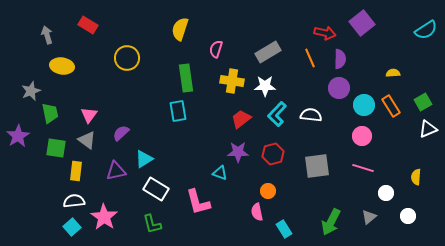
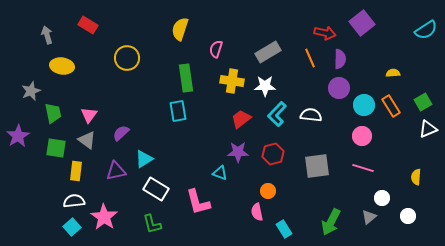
green trapezoid at (50, 113): moved 3 px right
white circle at (386, 193): moved 4 px left, 5 px down
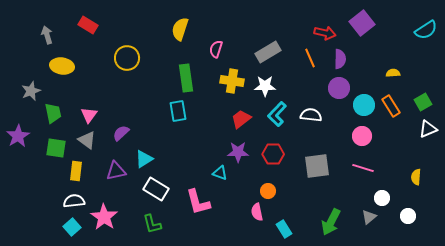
red hexagon at (273, 154): rotated 15 degrees clockwise
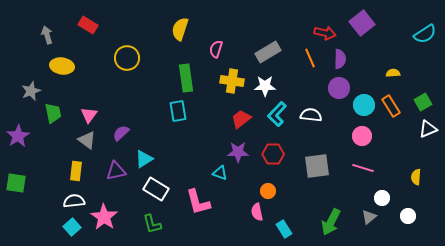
cyan semicircle at (426, 30): moved 1 px left, 4 px down
green square at (56, 148): moved 40 px left, 35 px down
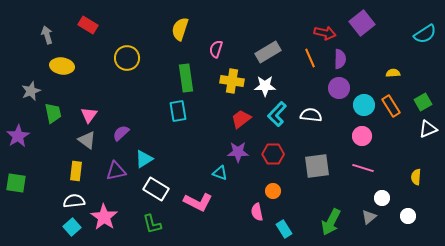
orange circle at (268, 191): moved 5 px right
pink L-shape at (198, 202): rotated 48 degrees counterclockwise
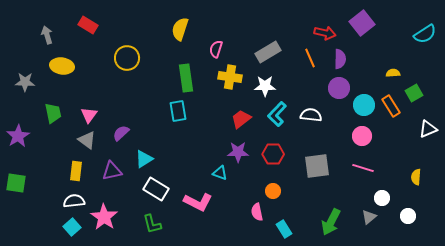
yellow cross at (232, 81): moved 2 px left, 4 px up
gray star at (31, 91): moved 6 px left, 9 px up; rotated 24 degrees clockwise
green square at (423, 102): moved 9 px left, 9 px up
purple triangle at (116, 171): moved 4 px left
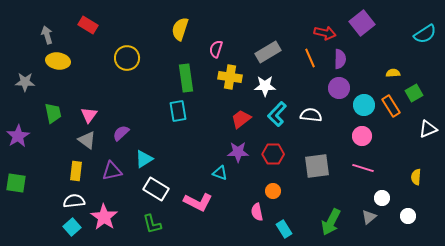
yellow ellipse at (62, 66): moved 4 px left, 5 px up
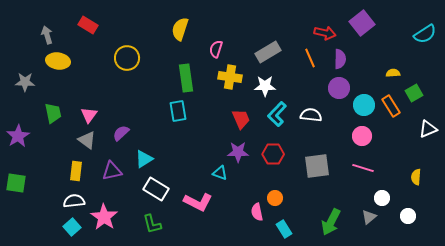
red trapezoid at (241, 119): rotated 105 degrees clockwise
orange circle at (273, 191): moved 2 px right, 7 px down
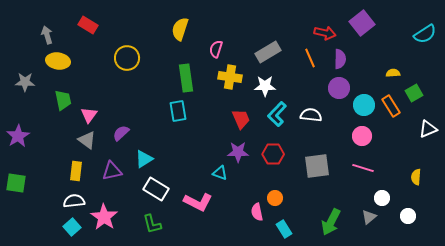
green trapezoid at (53, 113): moved 10 px right, 13 px up
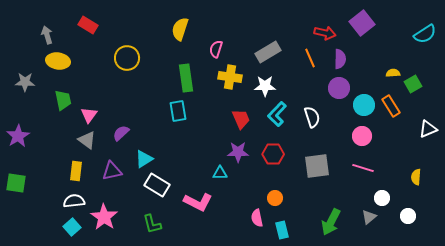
green square at (414, 93): moved 1 px left, 9 px up
white semicircle at (311, 115): moved 1 px right, 2 px down; rotated 65 degrees clockwise
cyan triangle at (220, 173): rotated 21 degrees counterclockwise
white rectangle at (156, 189): moved 1 px right, 4 px up
pink semicircle at (257, 212): moved 6 px down
cyan rectangle at (284, 229): moved 2 px left, 1 px down; rotated 18 degrees clockwise
